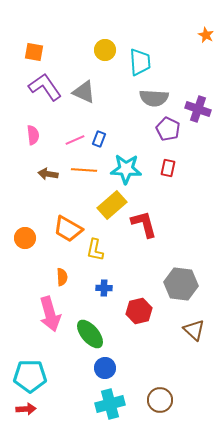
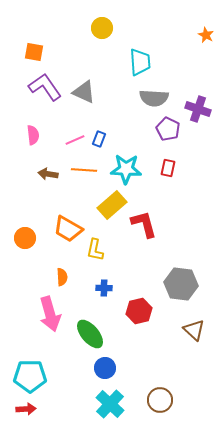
yellow circle: moved 3 px left, 22 px up
cyan cross: rotated 32 degrees counterclockwise
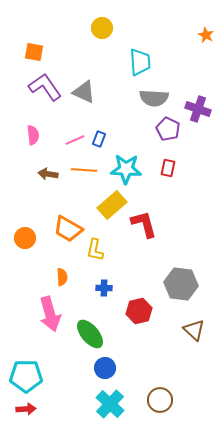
cyan pentagon: moved 4 px left
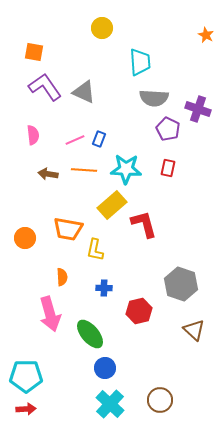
orange trapezoid: rotated 20 degrees counterclockwise
gray hexagon: rotated 12 degrees clockwise
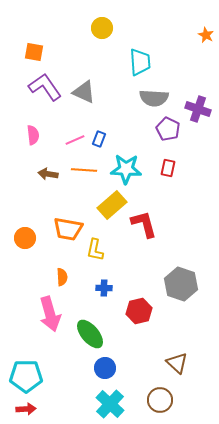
brown triangle: moved 17 px left, 33 px down
